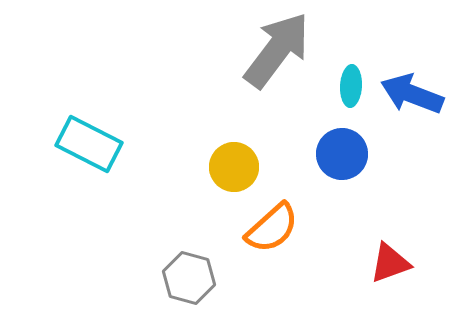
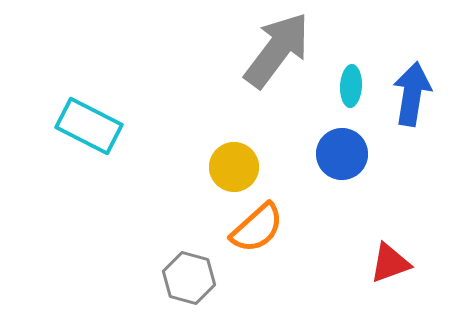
blue arrow: rotated 78 degrees clockwise
cyan rectangle: moved 18 px up
orange semicircle: moved 15 px left
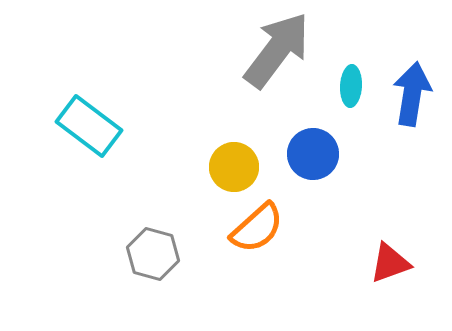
cyan rectangle: rotated 10 degrees clockwise
blue circle: moved 29 px left
gray hexagon: moved 36 px left, 24 px up
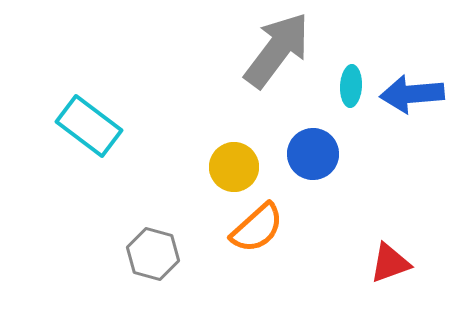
blue arrow: rotated 104 degrees counterclockwise
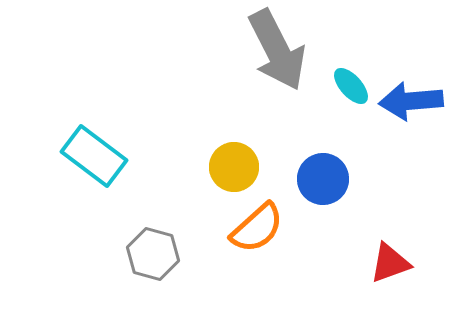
gray arrow: rotated 116 degrees clockwise
cyan ellipse: rotated 45 degrees counterclockwise
blue arrow: moved 1 px left, 7 px down
cyan rectangle: moved 5 px right, 30 px down
blue circle: moved 10 px right, 25 px down
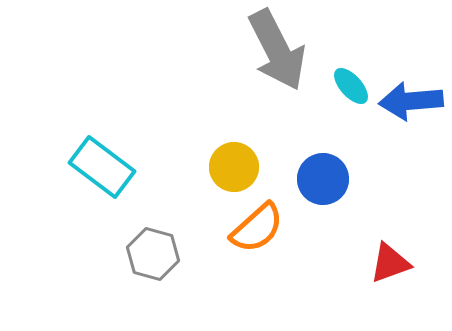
cyan rectangle: moved 8 px right, 11 px down
